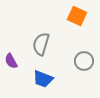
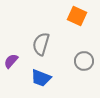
purple semicircle: rotated 70 degrees clockwise
blue trapezoid: moved 2 px left, 1 px up
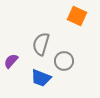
gray circle: moved 20 px left
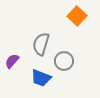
orange square: rotated 18 degrees clockwise
purple semicircle: moved 1 px right
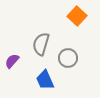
gray circle: moved 4 px right, 3 px up
blue trapezoid: moved 4 px right, 2 px down; rotated 45 degrees clockwise
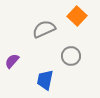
gray semicircle: moved 3 px right, 15 px up; rotated 50 degrees clockwise
gray circle: moved 3 px right, 2 px up
blue trapezoid: rotated 35 degrees clockwise
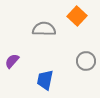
gray semicircle: rotated 25 degrees clockwise
gray circle: moved 15 px right, 5 px down
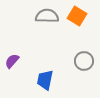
orange square: rotated 12 degrees counterclockwise
gray semicircle: moved 3 px right, 13 px up
gray circle: moved 2 px left
